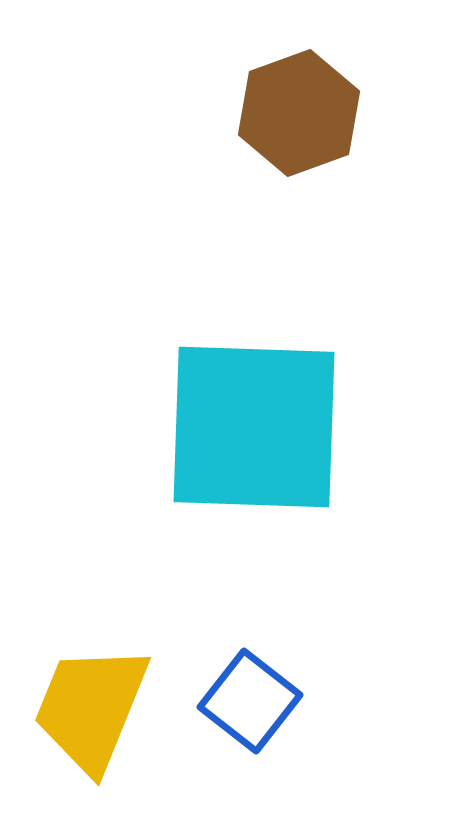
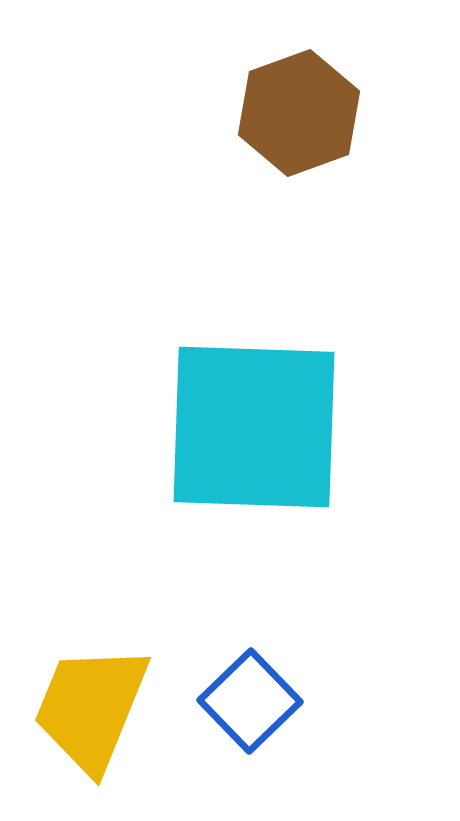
blue square: rotated 8 degrees clockwise
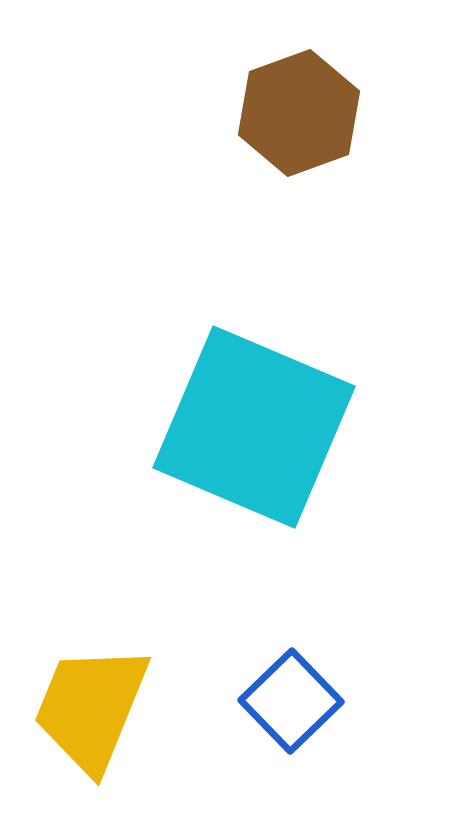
cyan square: rotated 21 degrees clockwise
blue square: moved 41 px right
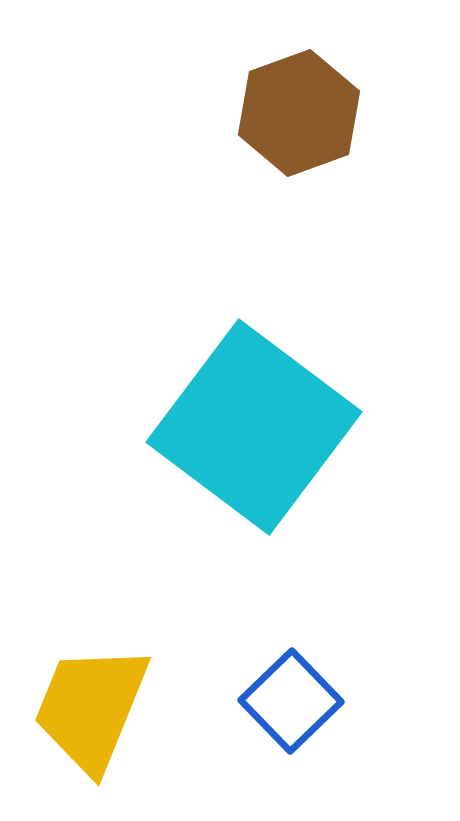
cyan square: rotated 14 degrees clockwise
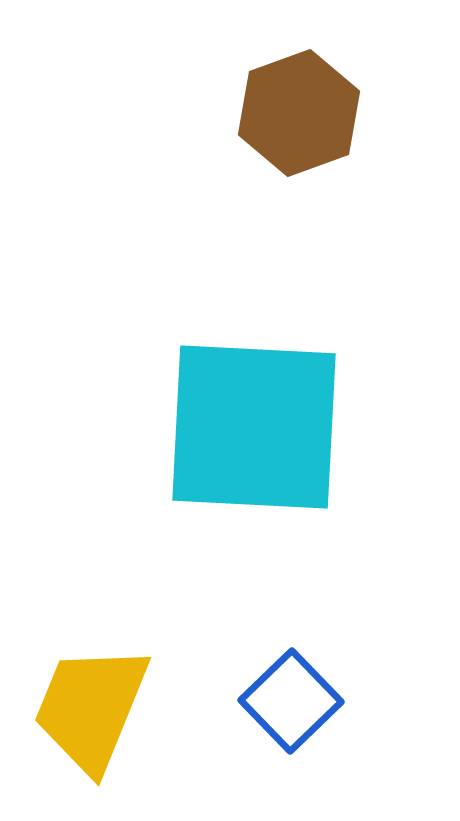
cyan square: rotated 34 degrees counterclockwise
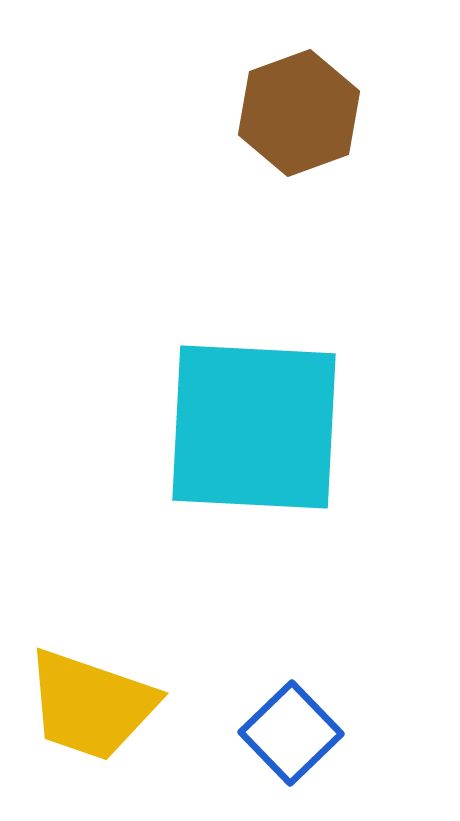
blue square: moved 32 px down
yellow trapezoid: moved 3 px up; rotated 93 degrees counterclockwise
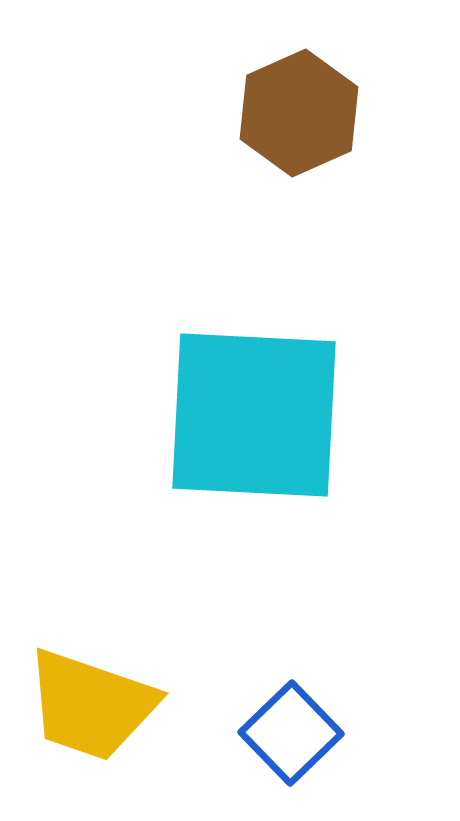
brown hexagon: rotated 4 degrees counterclockwise
cyan square: moved 12 px up
